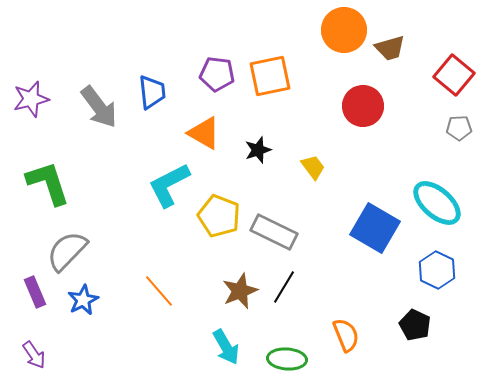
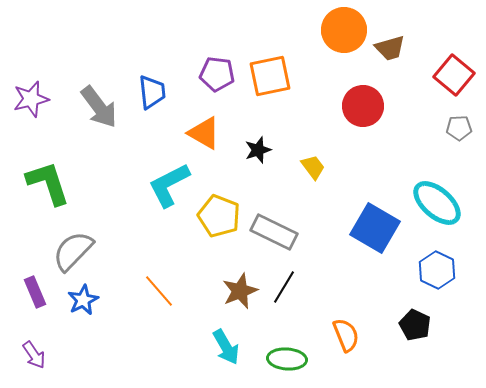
gray semicircle: moved 6 px right
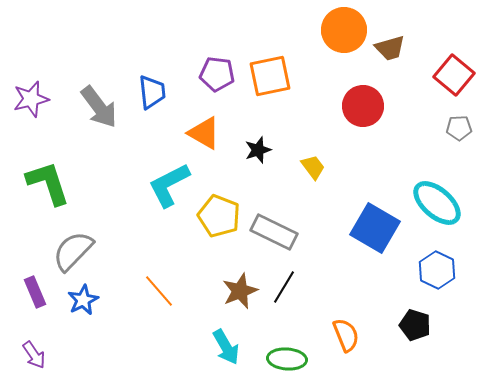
black pentagon: rotated 8 degrees counterclockwise
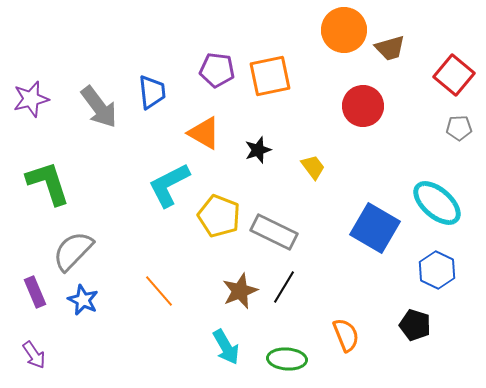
purple pentagon: moved 4 px up
blue star: rotated 20 degrees counterclockwise
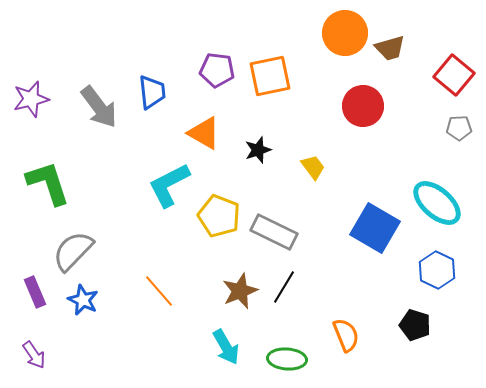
orange circle: moved 1 px right, 3 px down
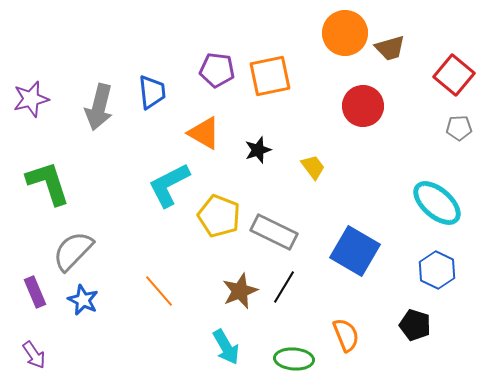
gray arrow: rotated 51 degrees clockwise
blue square: moved 20 px left, 23 px down
green ellipse: moved 7 px right
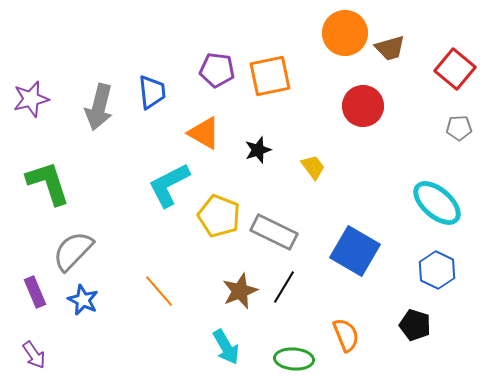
red square: moved 1 px right, 6 px up
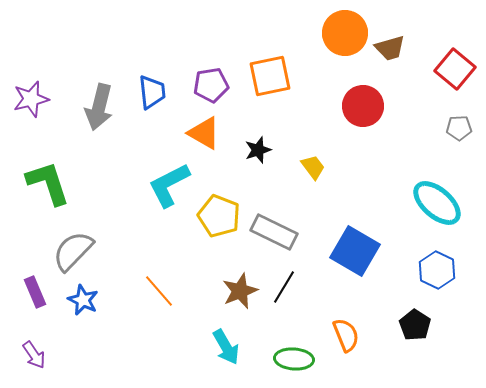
purple pentagon: moved 6 px left, 15 px down; rotated 16 degrees counterclockwise
black pentagon: rotated 16 degrees clockwise
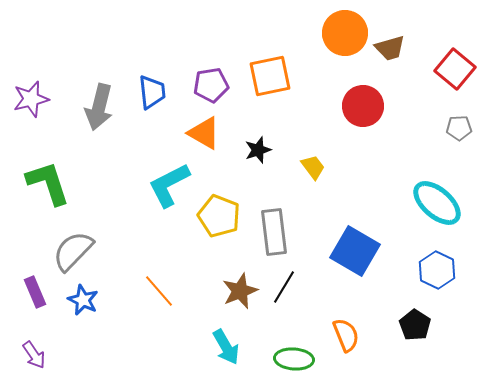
gray rectangle: rotated 57 degrees clockwise
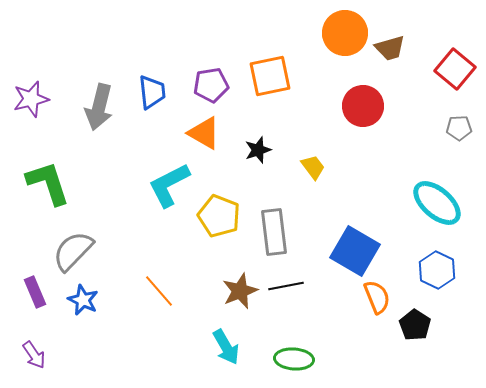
black line: moved 2 px right, 1 px up; rotated 48 degrees clockwise
orange semicircle: moved 31 px right, 38 px up
